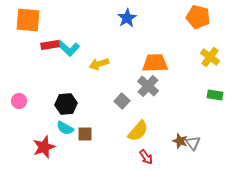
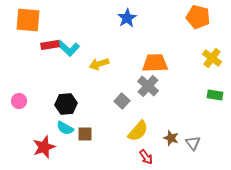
yellow cross: moved 2 px right, 1 px down
brown star: moved 9 px left, 3 px up
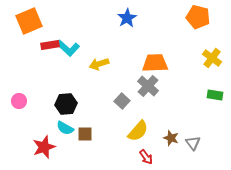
orange square: moved 1 px right, 1 px down; rotated 28 degrees counterclockwise
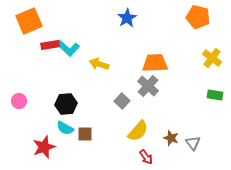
yellow arrow: rotated 36 degrees clockwise
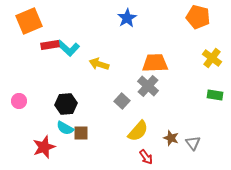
brown square: moved 4 px left, 1 px up
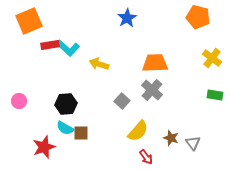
gray cross: moved 4 px right, 4 px down
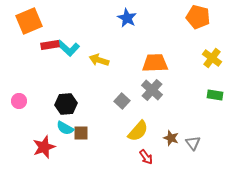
blue star: rotated 12 degrees counterclockwise
yellow arrow: moved 4 px up
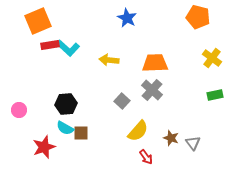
orange square: moved 9 px right
yellow arrow: moved 10 px right; rotated 12 degrees counterclockwise
green rectangle: rotated 21 degrees counterclockwise
pink circle: moved 9 px down
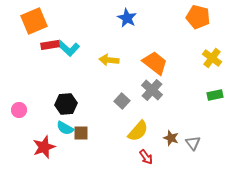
orange square: moved 4 px left
orange trapezoid: rotated 40 degrees clockwise
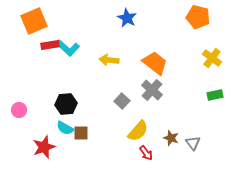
red arrow: moved 4 px up
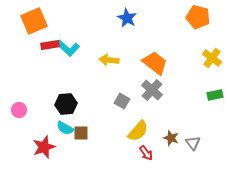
gray square: rotated 14 degrees counterclockwise
